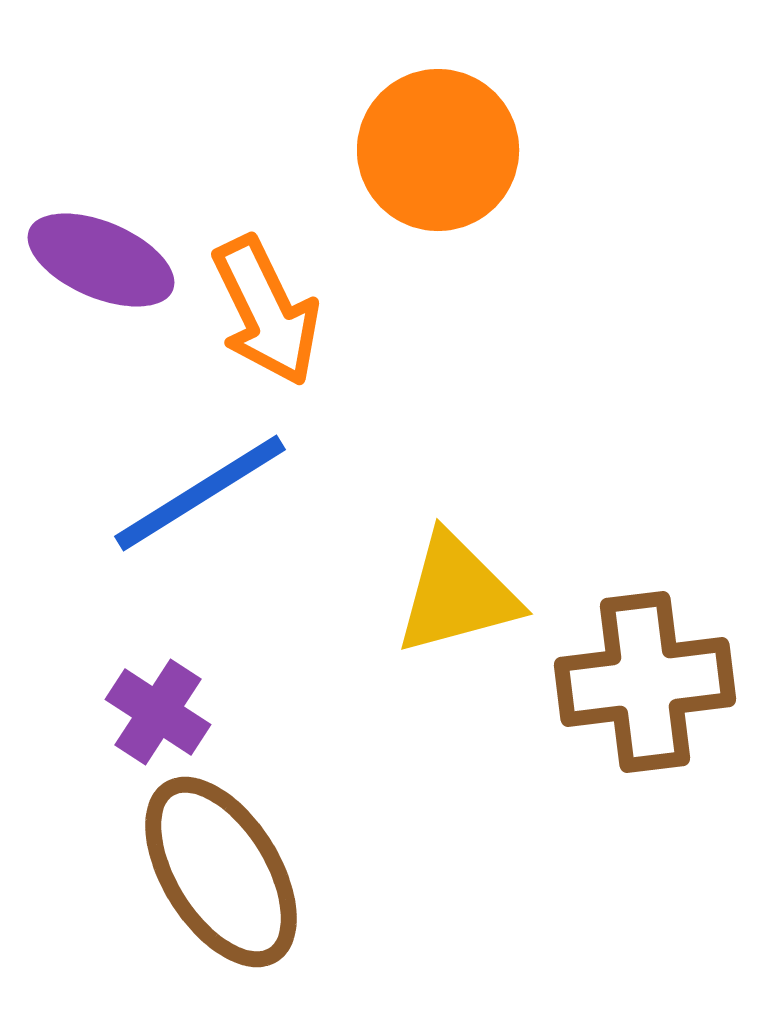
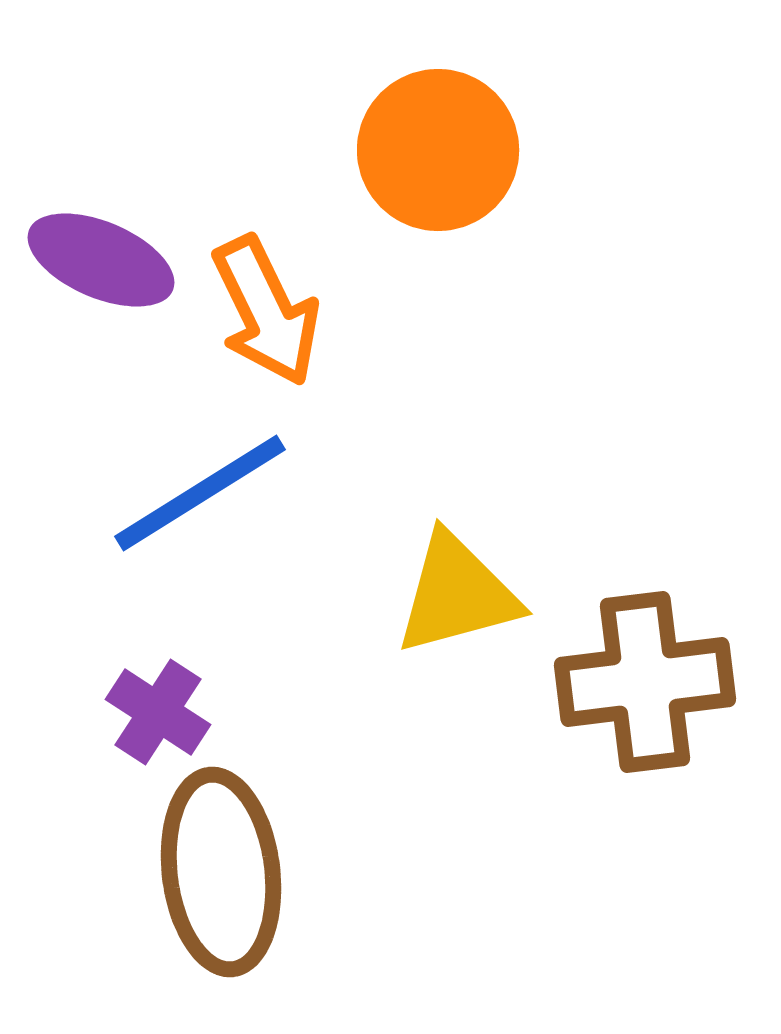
brown ellipse: rotated 25 degrees clockwise
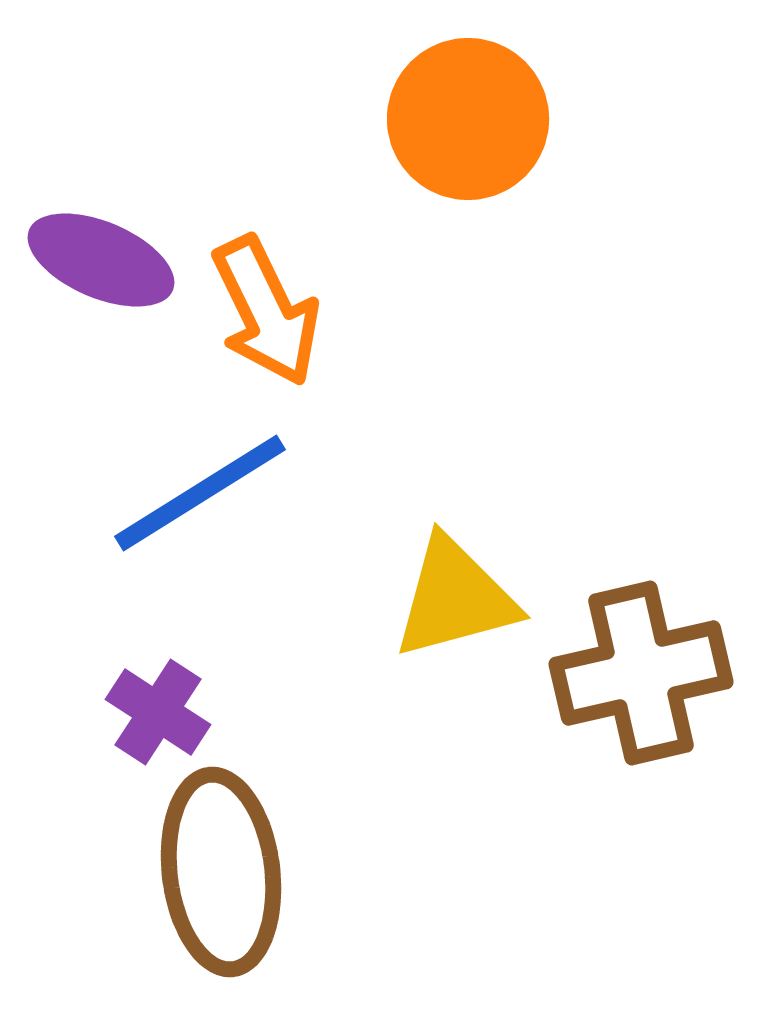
orange circle: moved 30 px right, 31 px up
yellow triangle: moved 2 px left, 4 px down
brown cross: moved 4 px left, 9 px up; rotated 6 degrees counterclockwise
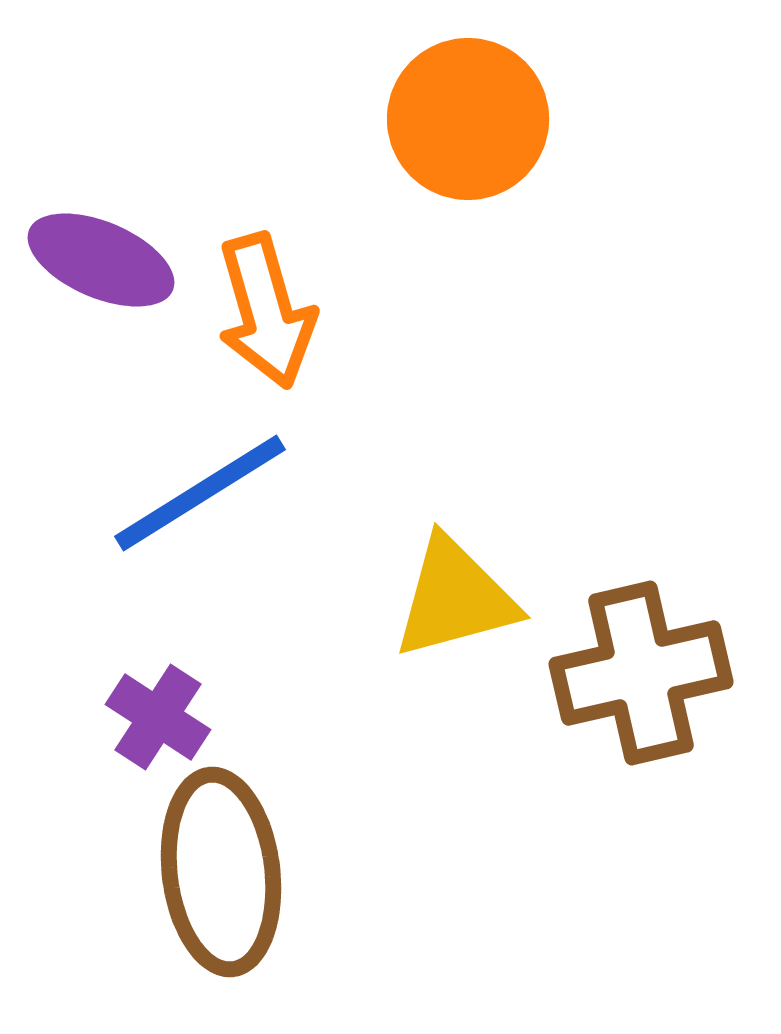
orange arrow: rotated 10 degrees clockwise
purple cross: moved 5 px down
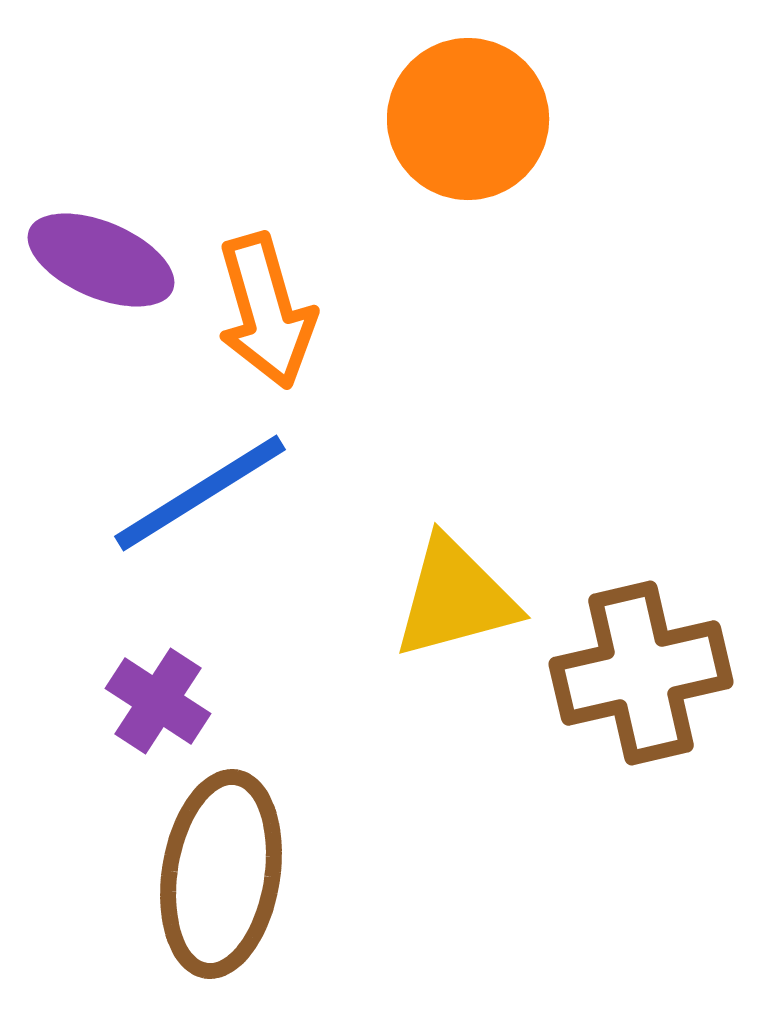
purple cross: moved 16 px up
brown ellipse: moved 2 px down; rotated 16 degrees clockwise
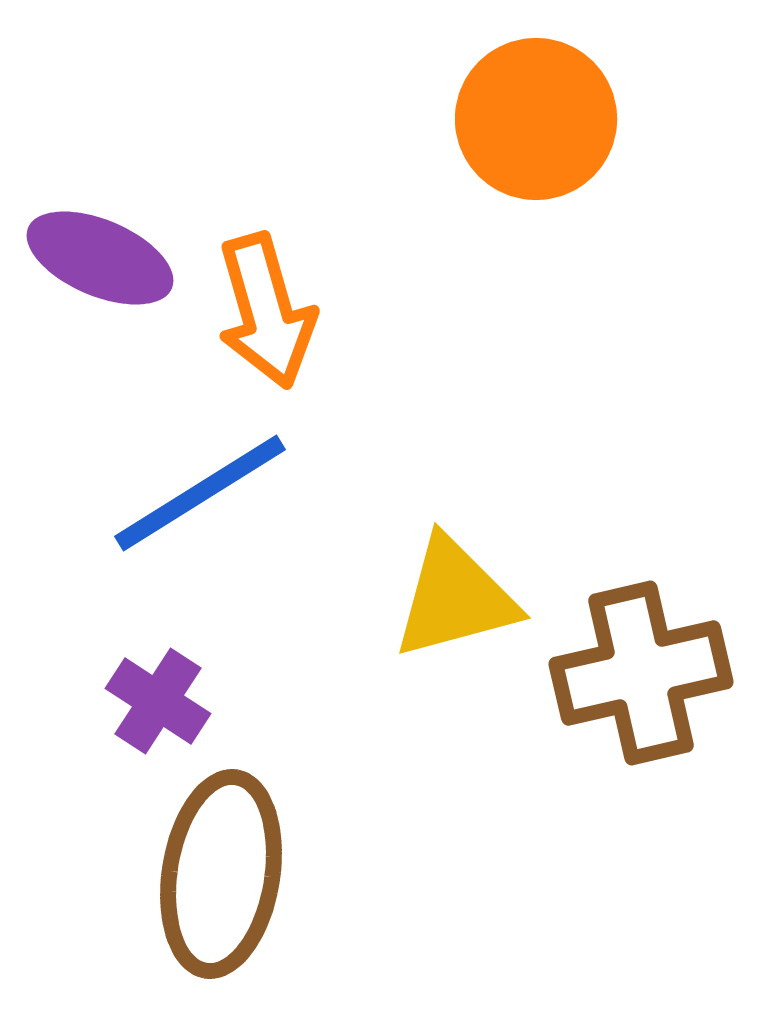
orange circle: moved 68 px right
purple ellipse: moved 1 px left, 2 px up
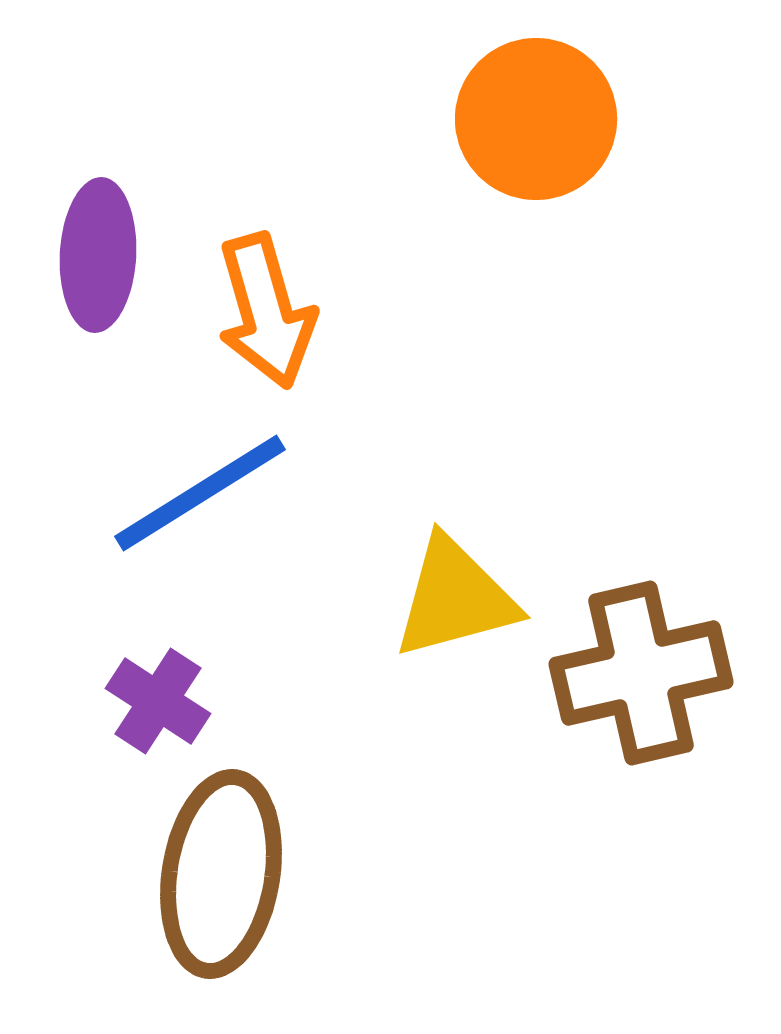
purple ellipse: moved 2 px left, 3 px up; rotated 70 degrees clockwise
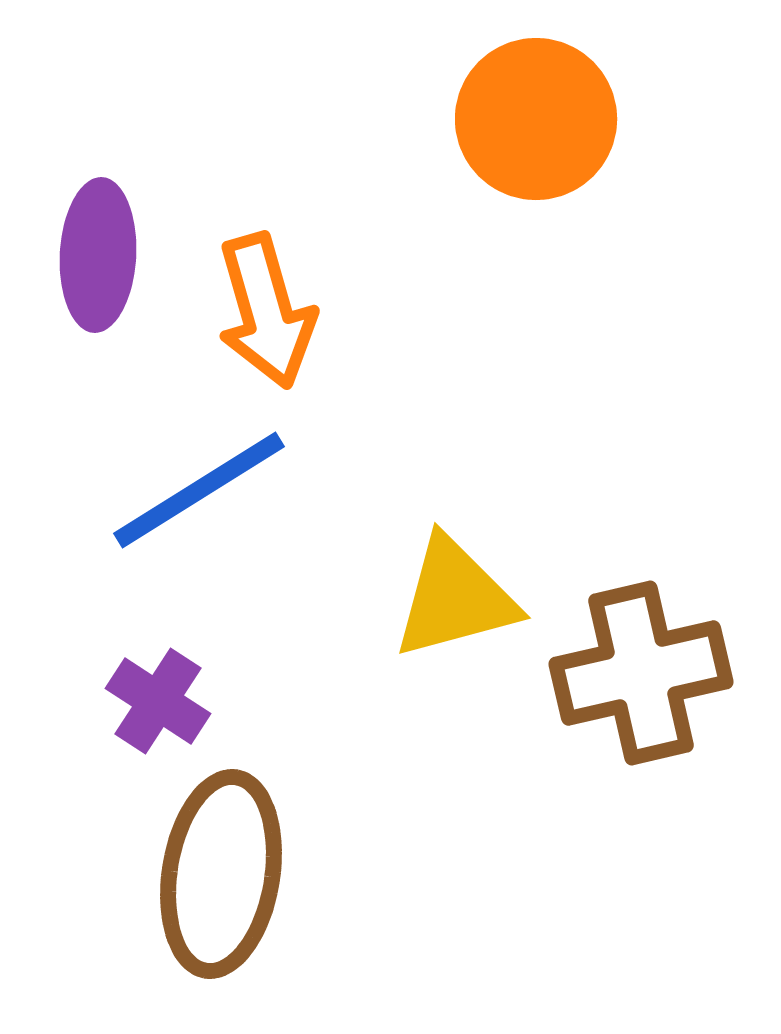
blue line: moved 1 px left, 3 px up
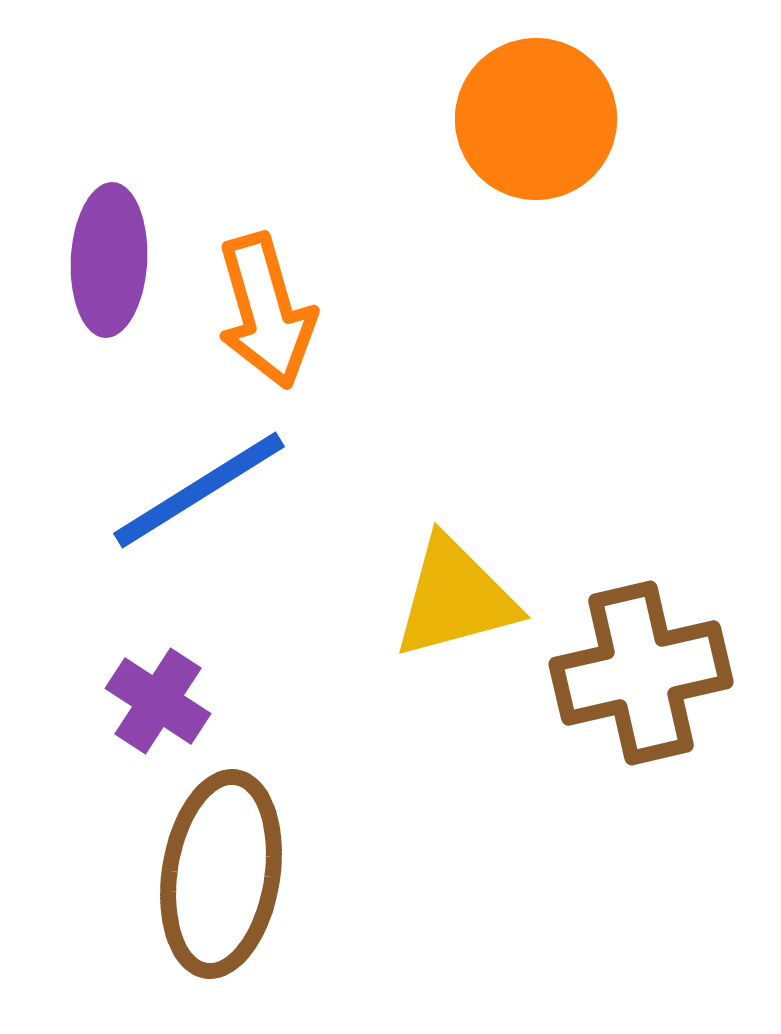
purple ellipse: moved 11 px right, 5 px down
